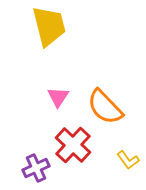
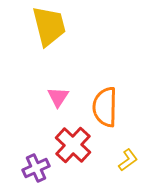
orange semicircle: rotated 45 degrees clockwise
yellow L-shape: rotated 90 degrees counterclockwise
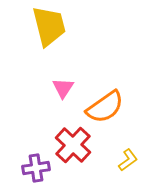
pink triangle: moved 5 px right, 9 px up
orange semicircle: rotated 126 degrees counterclockwise
purple cross: rotated 16 degrees clockwise
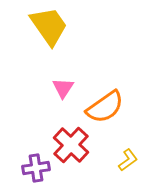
yellow trapezoid: rotated 21 degrees counterclockwise
red cross: moved 2 px left
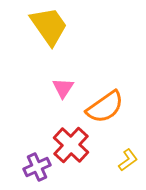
purple cross: moved 1 px right, 1 px up; rotated 16 degrees counterclockwise
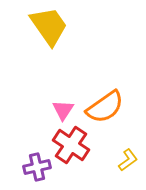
pink triangle: moved 22 px down
red cross: rotated 9 degrees counterclockwise
purple cross: rotated 12 degrees clockwise
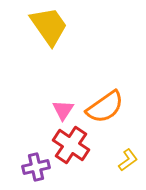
purple cross: moved 1 px left
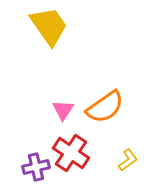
red cross: moved 8 px down
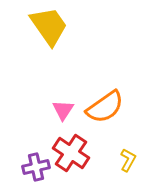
yellow L-shape: rotated 25 degrees counterclockwise
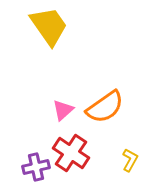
pink triangle: rotated 15 degrees clockwise
yellow L-shape: moved 2 px right
